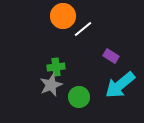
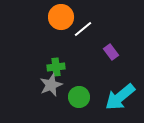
orange circle: moved 2 px left, 1 px down
purple rectangle: moved 4 px up; rotated 21 degrees clockwise
cyan arrow: moved 12 px down
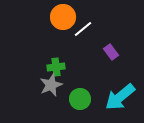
orange circle: moved 2 px right
green circle: moved 1 px right, 2 px down
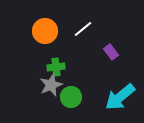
orange circle: moved 18 px left, 14 px down
green circle: moved 9 px left, 2 px up
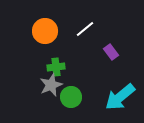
white line: moved 2 px right
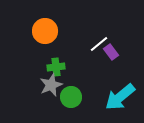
white line: moved 14 px right, 15 px down
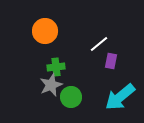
purple rectangle: moved 9 px down; rotated 49 degrees clockwise
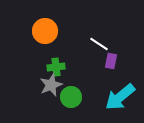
white line: rotated 72 degrees clockwise
